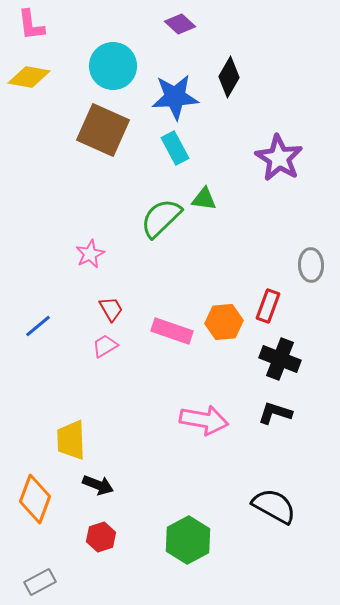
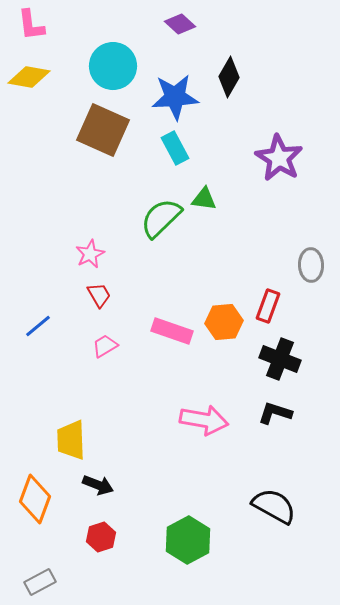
red trapezoid: moved 12 px left, 14 px up
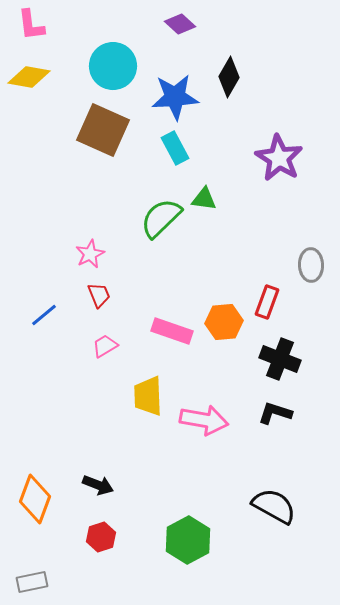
red trapezoid: rotated 8 degrees clockwise
red rectangle: moved 1 px left, 4 px up
blue line: moved 6 px right, 11 px up
yellow trapezoid: moved 77 px right, 44 px up
gray rectangle: moved 8 px left; rotated 16 degrees clockwise
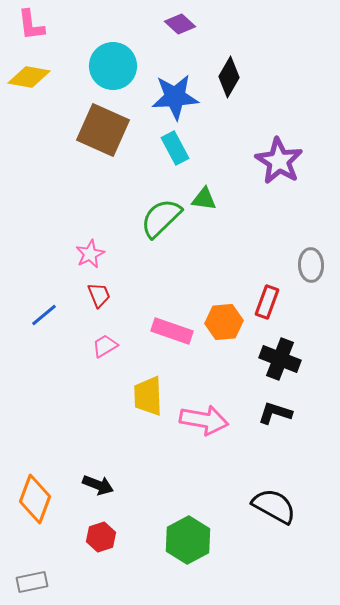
purple star: moved 3 px down
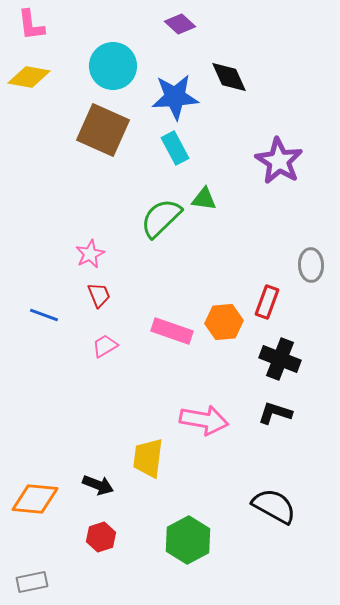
black diamond: rotated 54 degrees counterclockwise
blue line: rotated 60 degrees clockwise
yellow trapezoid: moved 62 px down; rotated 9 degrees clockwise
orange diamond: rotated 75 degrees clockwise
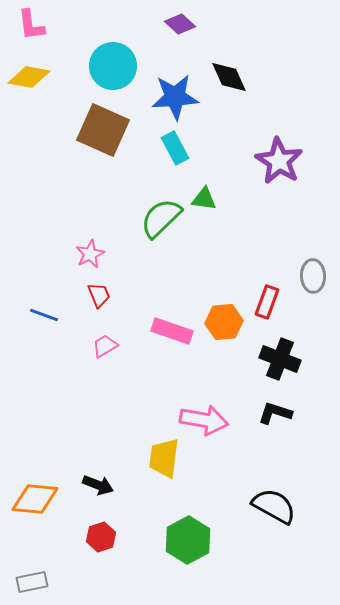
gray ellipse: moved 2 px right, 11 px down
yellow trapezoid: moved 16 px right
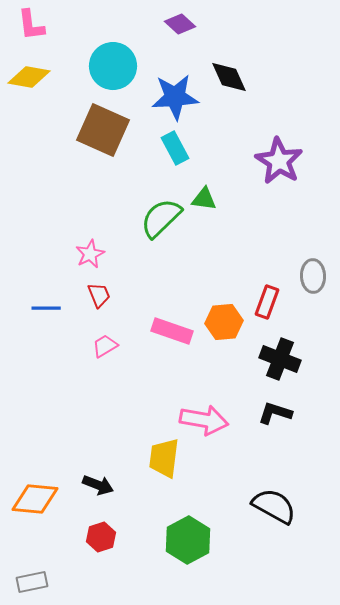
blue line: moved 2 px right, 7 px up; rotated 20 degrees counterclockwise
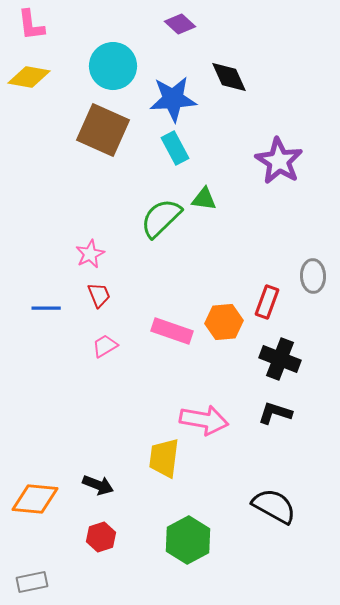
blue star: moved 2 px left, 2 px down
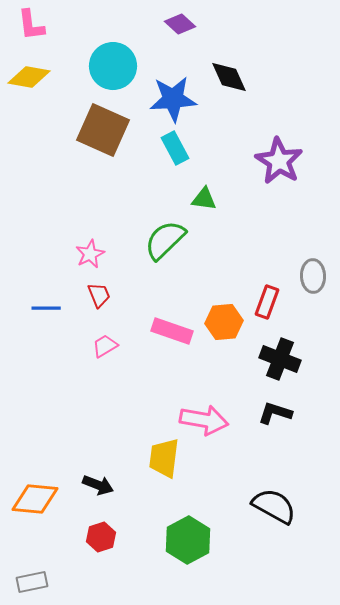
green semicircle: moved 4 px right, 22 px down
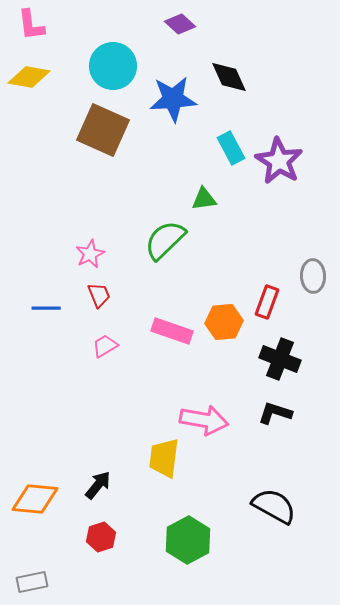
cyan rectangle: moved 56 px right
green triangle: rotated 16 degrees counterclockwise
black arrow: rotated 72 degrees counterclockwise
